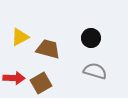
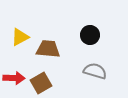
black circle: moved 1 px left, 3 px up
brown trapezoid: rotated 10 degrees counterclockwise
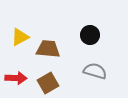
red arrow: moved 2 px right
brown square: moved 7 px right
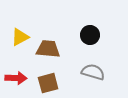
gray semicircle: moved 2 px left, 1 px down
brown square: rotated 15 degrees clockwise
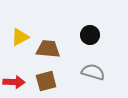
red arrow: moved 2 px left, 4 px down
brown square: moved 2 px left, 2 px up
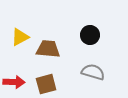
brown square: moved 3 px down
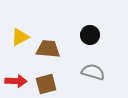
red arrow: moved 2 px right, 1 px up
